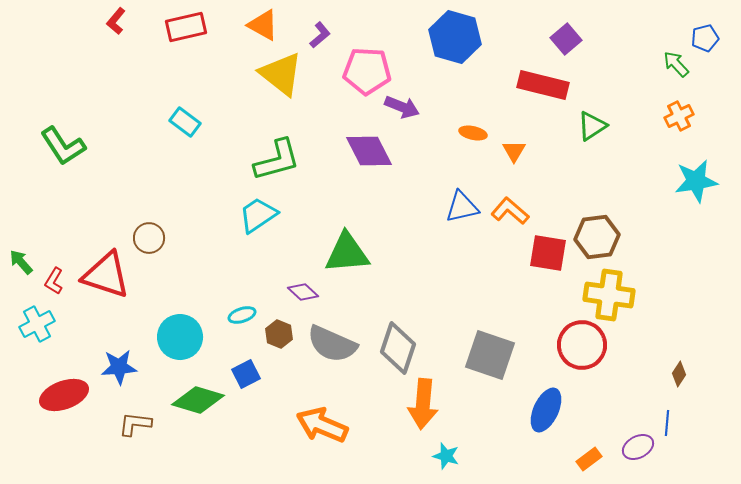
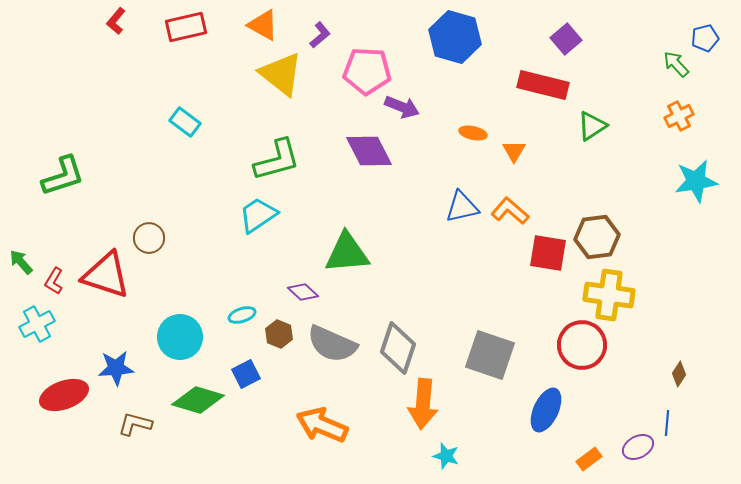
green L-shape at (63, 146): moved 30 px down; rotated 75 degrees counterclockwise
blue star at (119, 367): moved 3 px left, 1 px down
brown L-shape at (135, 424): rotated 8 degrees clockwise
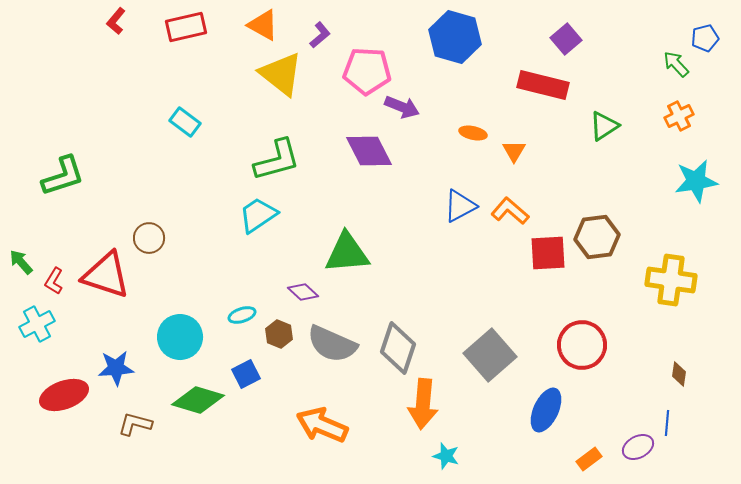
green triangle at (592, 126): moved 12 px right
blue triangle at (462, 207): moved 2 px left, 1 px up; rotated 15 degrees counterclockwise
red square at (548, 253): rotated 12 degrees counterclockwise
yellow cross at (609, 295): moved 62 px right, 15 px up
gray square at (490, 355): rotated 30 degrees clockwise
brown diamond at (679, 374): rotated 25 degrees counterclockwise
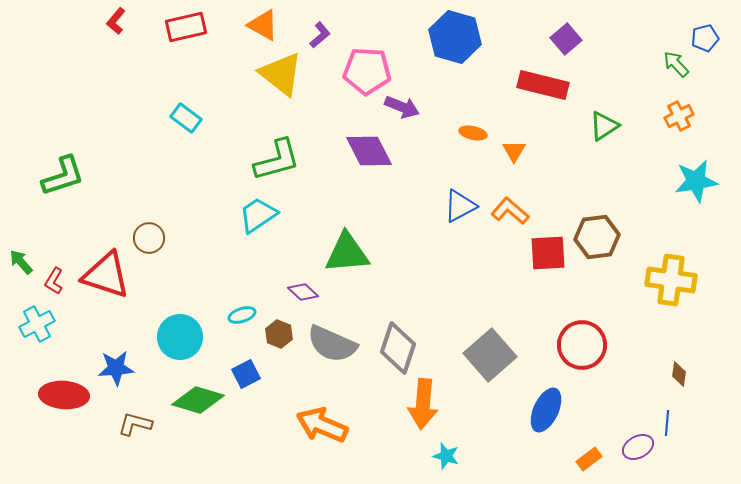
cyan rectangle at (185, 122): moved 1 px right, 4 px up
red ellipse at (64, 395): rotated 24 degrees clockwise
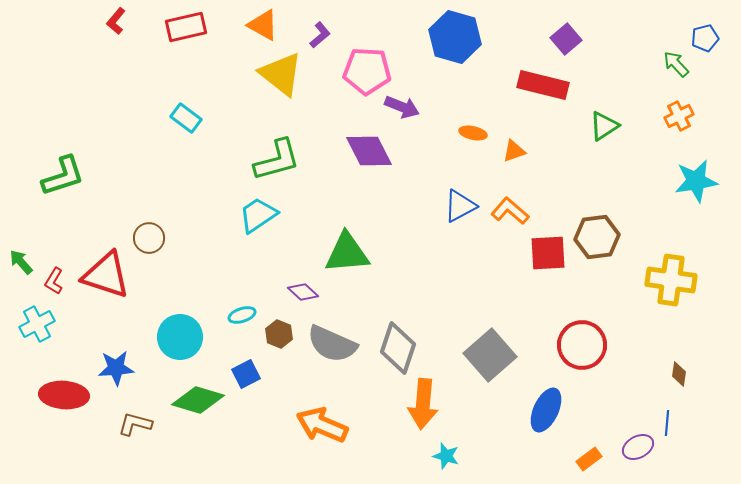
orange triangle at (514, 151): rotated 40 degrees clockwise
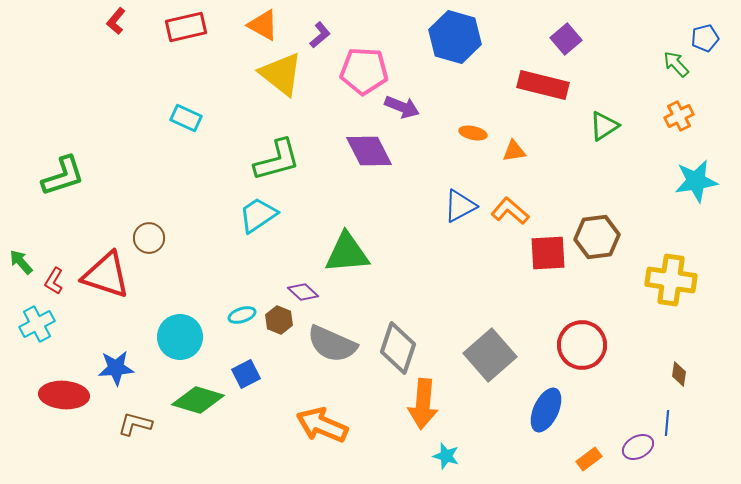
pink pentagon at (367, 71): moved 3 px left
cyan rectangle at (186, 118): rotated 12 degrees counterclockwise
orange triangle at (514, 151): rotated 10 degrees clockwise
brown hexagon at (279, 334): moved 14 px up
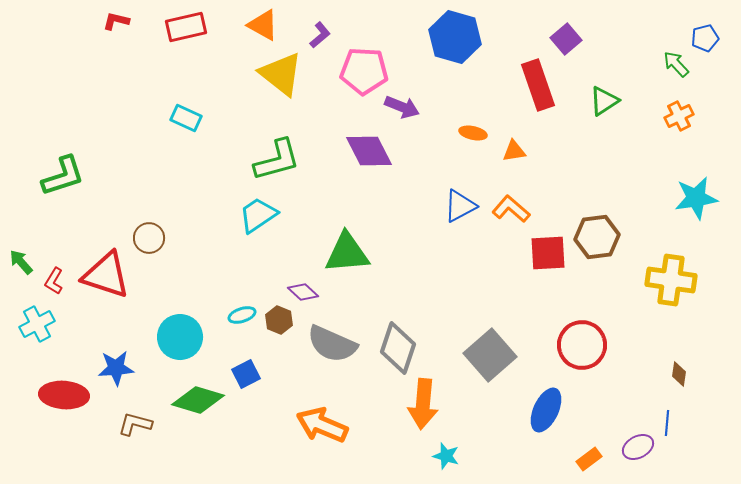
red L-shape at (116, 21): rotated 64 degrees clockwise
red rectangle at (543, 85): moved 5 px left; rotated 57 degrees clockwise
green triangle at (604, 126): moved 25 px up
cyan star at (696, 181): moved 17 px down
orange L-shape at (510, 211): moved 1 px right, 2 px up
